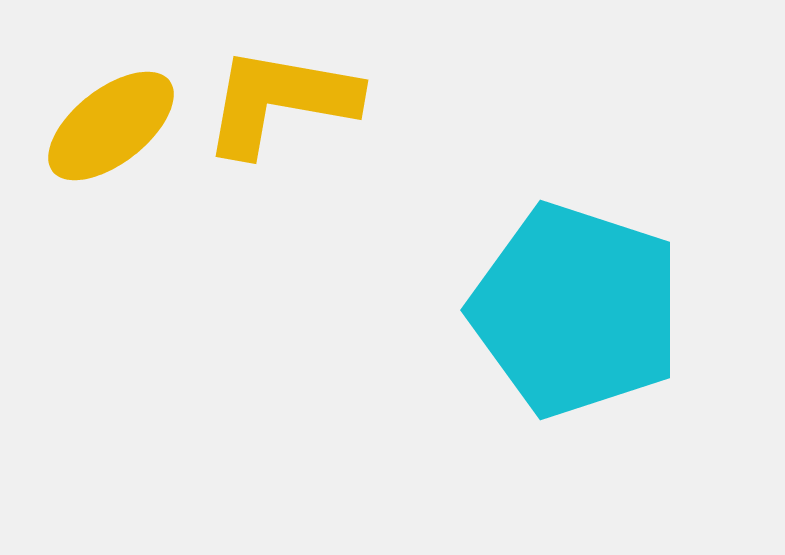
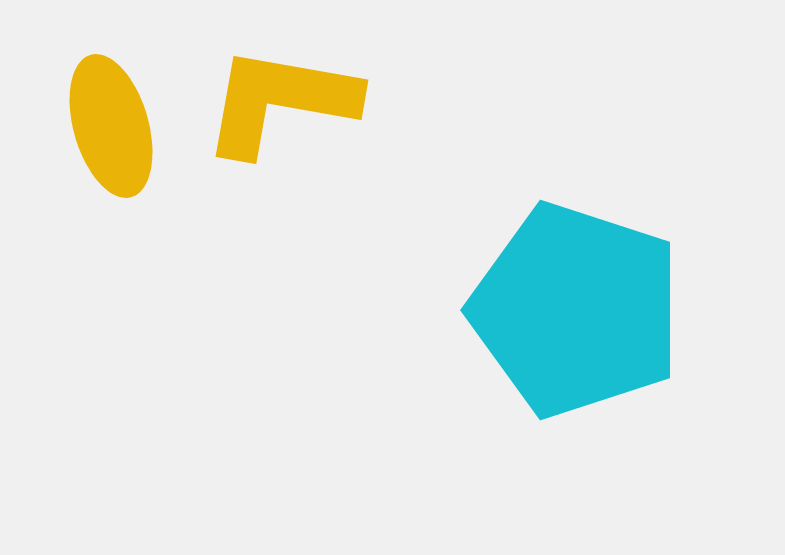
yellow ellipse: rotated 68 degrees counterclockwise
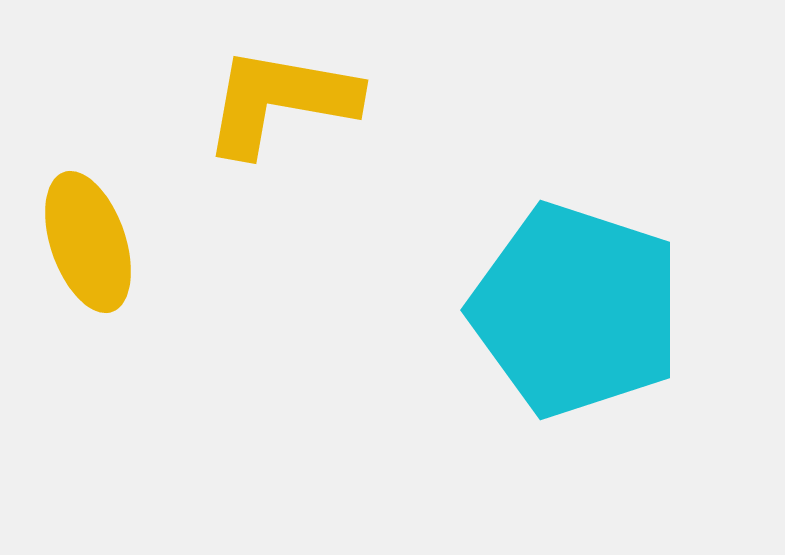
yellow ellipse: moved 23 px left, 116 px down; rotated 3 degrees counterclockwise
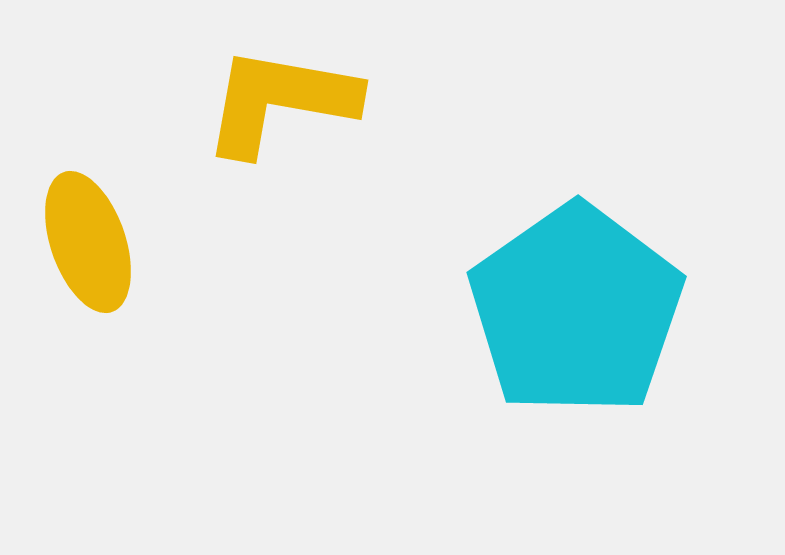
cyan pentagon: rotated 19 degrees clockwise
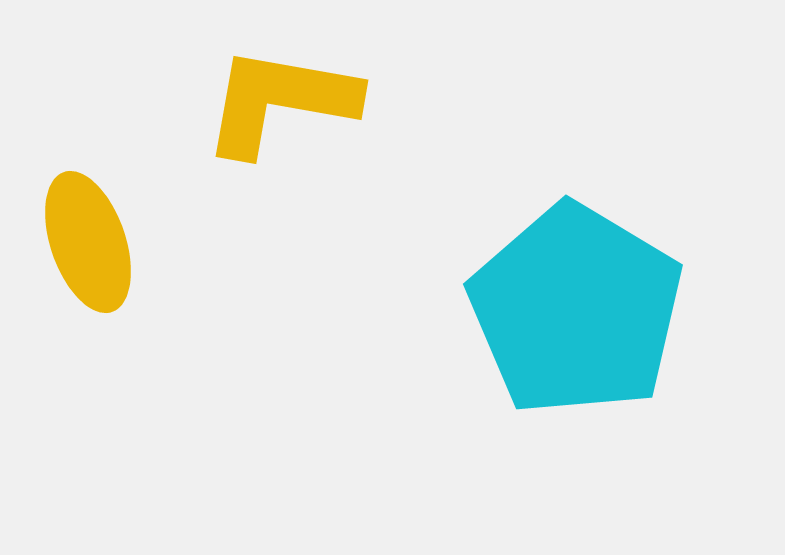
cyan pentagon: rotated 6 degrees counterclockwise
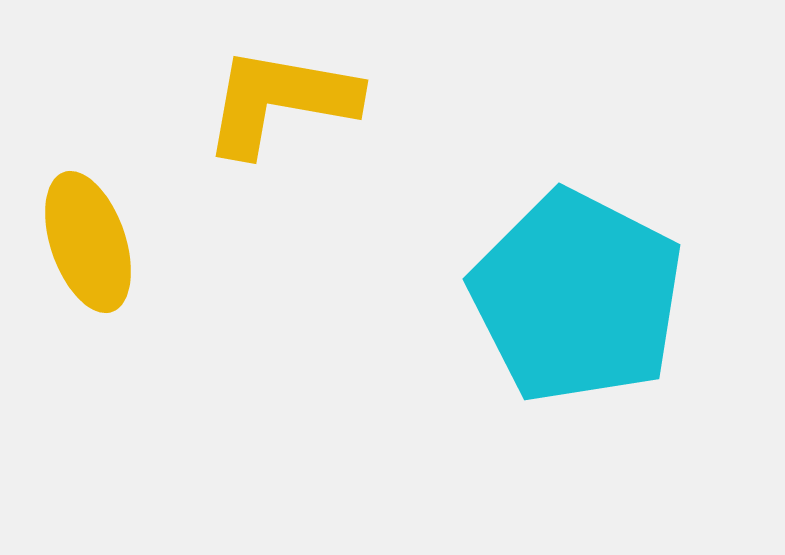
cyan pentagon: moved 1 px right, 13 px up; rotated 4 degrees counterclockwise
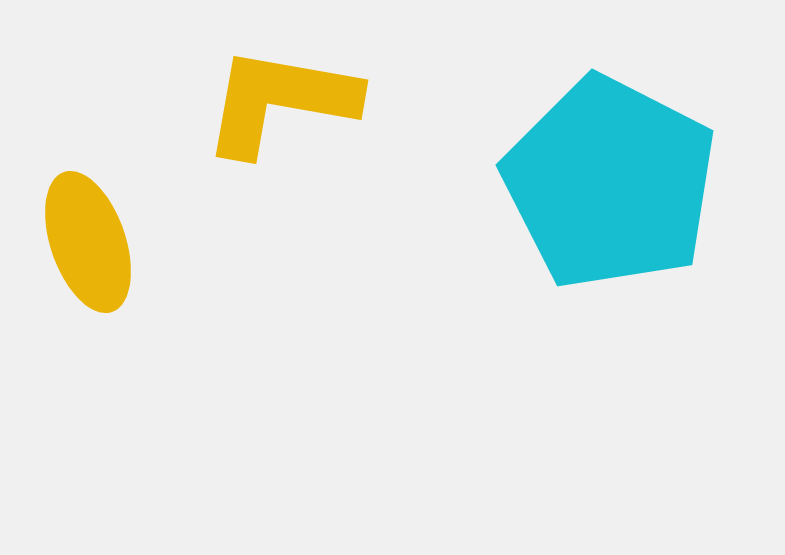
cyan pentagon: moved 33 px right, 114 px up
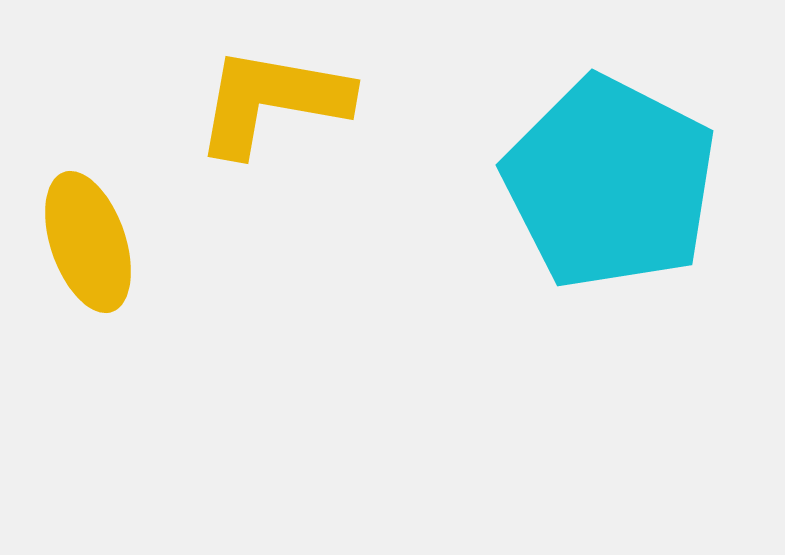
yellow L-shape: moved 8 px left
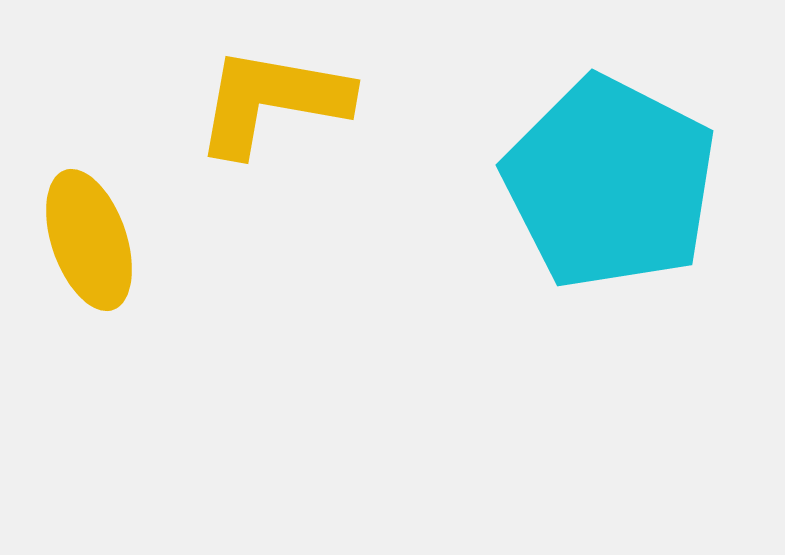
yellow ellipse: moved 1 px right, 2 px up
